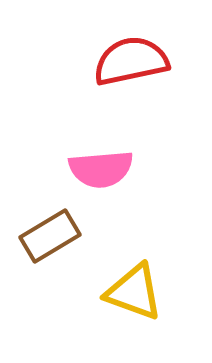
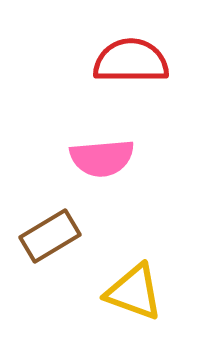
red semicircle: rotated 12 degrees clockwise
pink semicircle: moved 1 px right, 11 px up
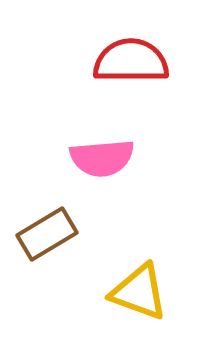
brown rectangle: moved 3 px left, 2 px up
yellow triangle: moved 5 px right
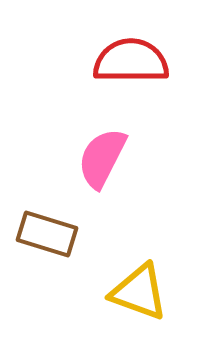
pink semicircle: rotated 122 degrees clockwise
brown rectangle: rotated 48 degrees clockwise
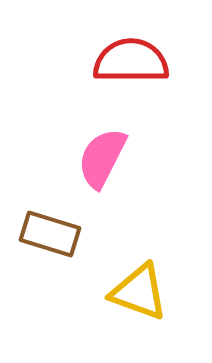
brown rectangle: moved 3 px right
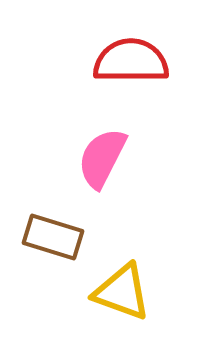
brown rectangle: moved 3 px right, 3 px down
yellow triangle: moved 17 px left
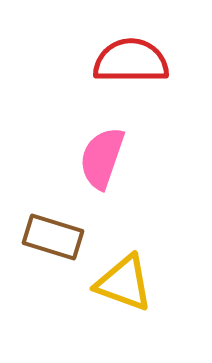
pink semicircle: rotated 8 degrees counterclockwise
yellow triangle: moved 2 px right, 9 px up
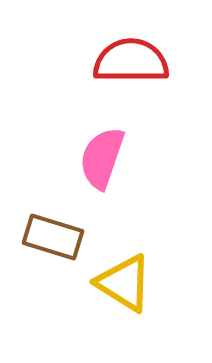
yellow triangle: rotated 12 degrees clockwise
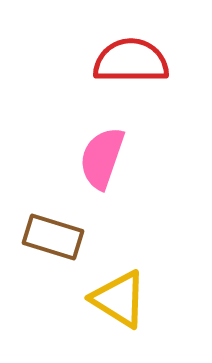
yellow triangle: moved 5 px left, 16 px down
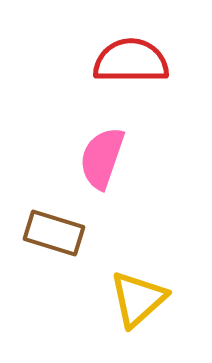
brown rectangle: moved 1 px right, 4 px up
yellow triangle: moved 19 px right; rotated 46 degrees clockwise
